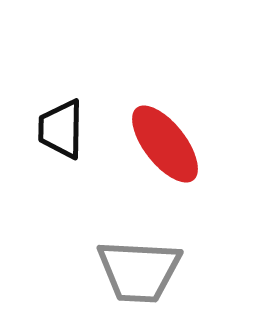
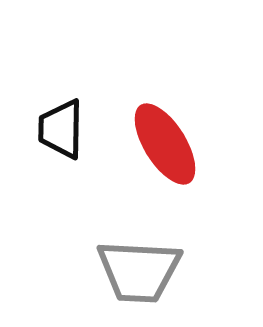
red ellipse: rotated 6 degrees clockwise
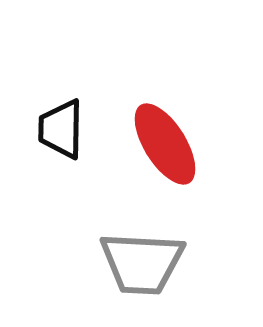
gray trapezoid: moved 3 px right, 8 px up
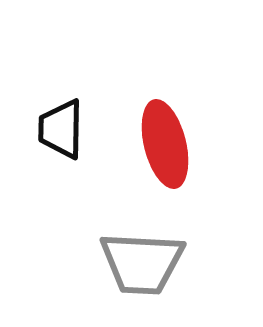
red ellipse: rotated 18 degrees clockwise
